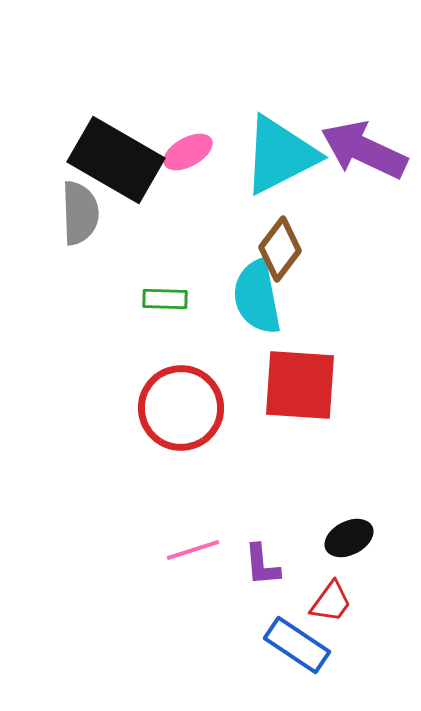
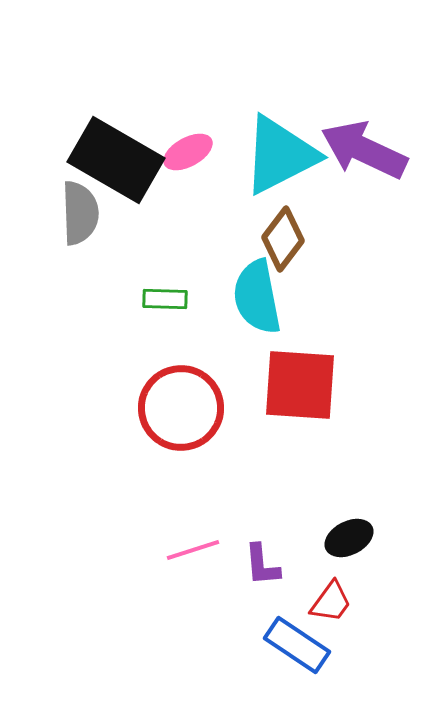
brown diamond: moved 3 px right, 10 px up
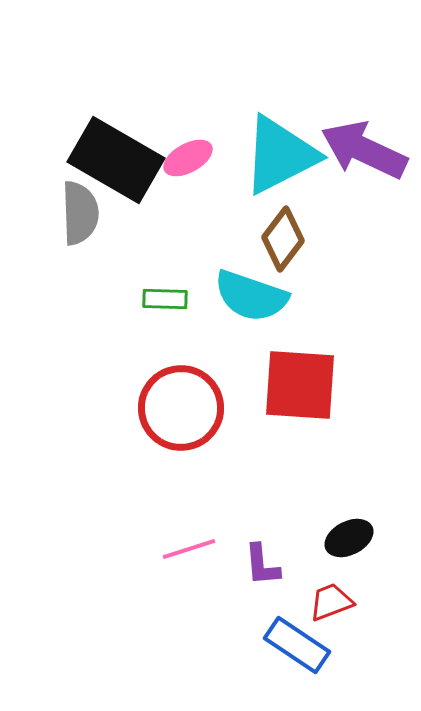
pink ellipse: moved 6 px down
cyan semicircle: moved 6 px left, 1 px up; rotated 60 degrees counterclockwise
pink line: moved 4 px left, 1 px up
red trapezoid: rotated 147 degrees counterclockwise
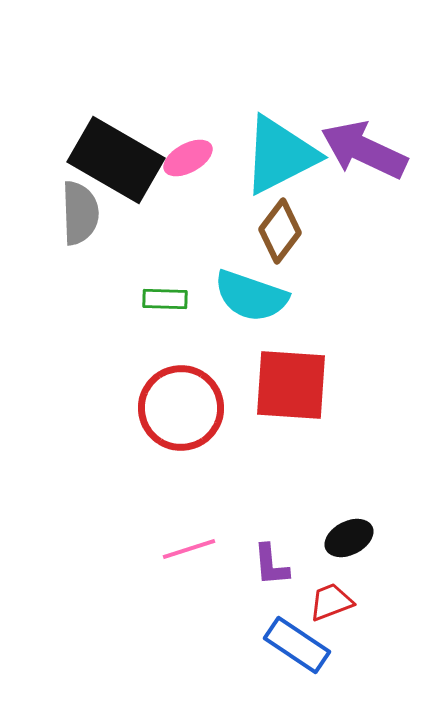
brown diamond: moved 3 px left, 8 px up
red square: moved 9 px left
purple L-shape: moved 9 px right
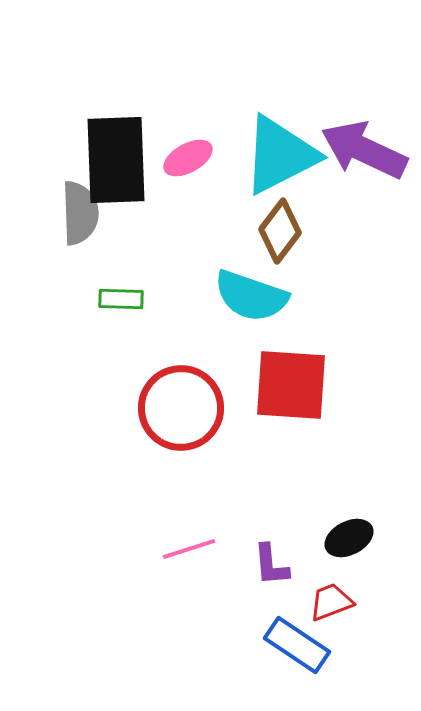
black rectangle: rotated 58 degrees clockwise
green rectangle: moved 44 px left
